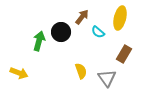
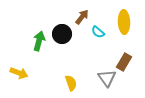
yellow ellipse: moved 4 px right, 4 px down; rotated 15 degrees counterclockwise
black circle: moved 1 px right, 2 px down
brown rectangle: moved 8 px down
yellow semicircle: moved 10 px left, 12 px down
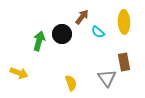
brown rectangle: rotated 42 degrees counterclockwise
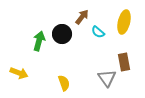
yellow ellipse: rotated 15 degrees clockwise
yellow semicircle: moved 7 px left
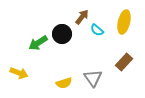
cyan semicircle: moved 1 px left, 2 px up
green arrow: moved 1 px left, 2 px down; rotated 138 degrees counterclockwise
brown rectangle: rotated 54 degrees clockwise
gray triangle: moved 14 px left
yellow semicircle: rotated 91 degrees clockwise
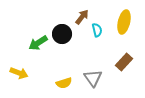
cyan semicircle: rotated 144 degrees counterclockwise
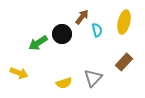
gray triangle: rotated 18 degrees clockwise
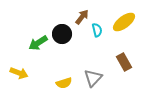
yellow ellipse: rotated 40 degrees clockwise
brown rectangle: rotated 72 degrees counterclockwise
